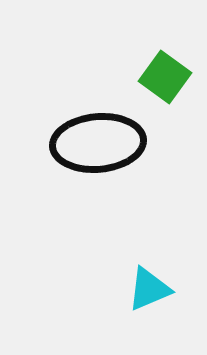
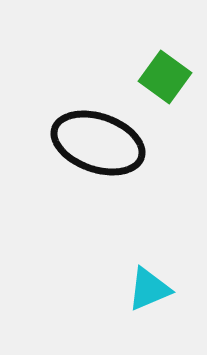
black ellipse: rotated 24 degrees clockwise
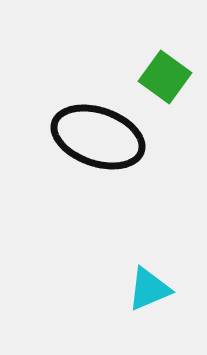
black ellipse: moved 6 px up
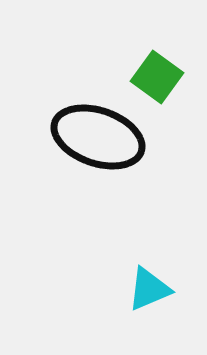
green square: moved 8 px left
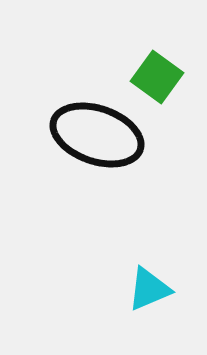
black ellipse: moved 1 px left, 2 px up
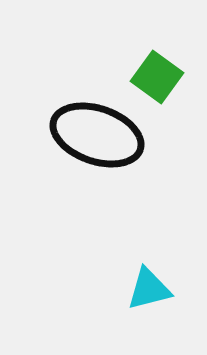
cyan triangle: rotated 9 degrees clockwise
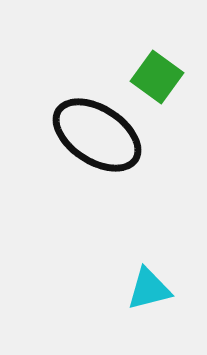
black ellipse: rotated 14 degrees clockwise
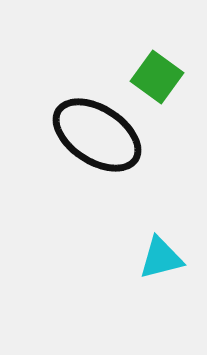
cyan triangle: moved 12 px right, 31 px up
